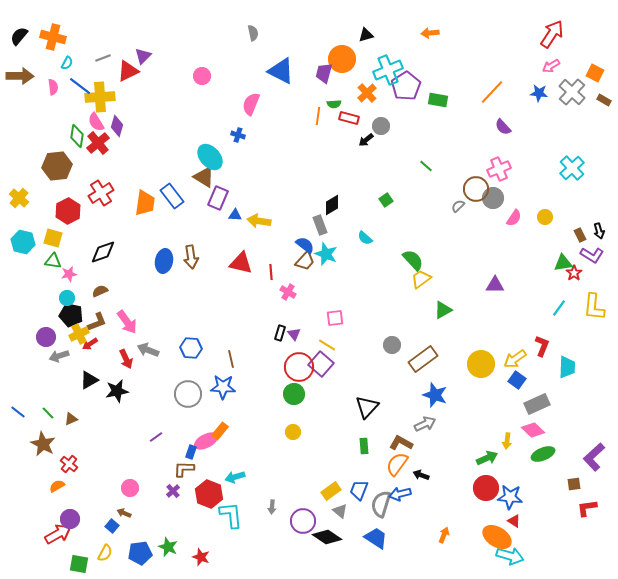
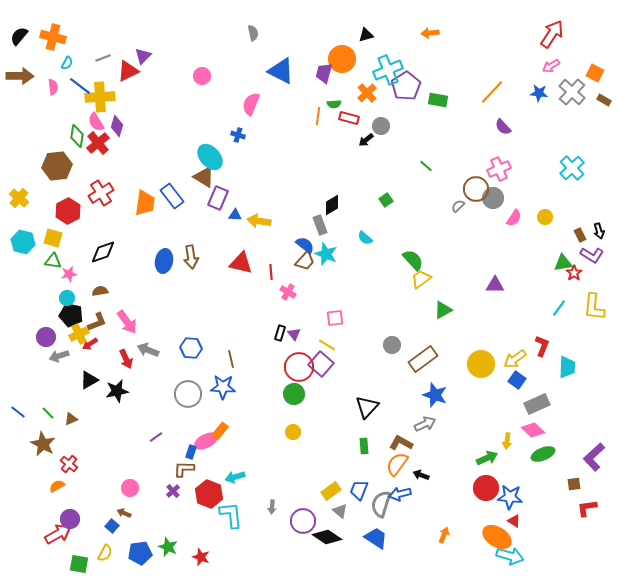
brown semicircle at (100, 291): rotated 14 degrees clockwise
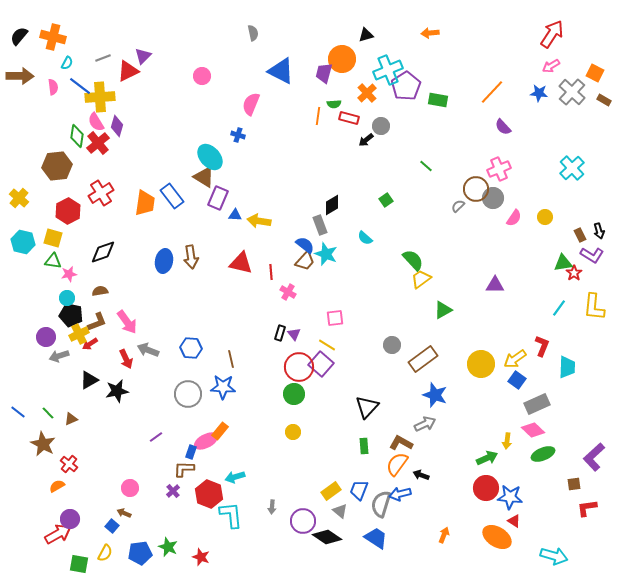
cyan arrow at (510, 556): moved 44 px right
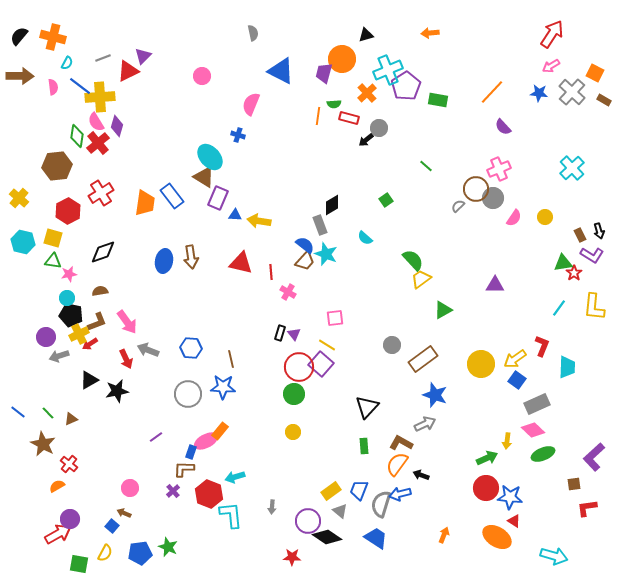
gray circle at (381, 126): moved 2 px left, 2 px down
purple circle at (303, 521): moved 5 px right
red star at (201, 557): moved 91 px right; rotated 18 degrees counterclockwise
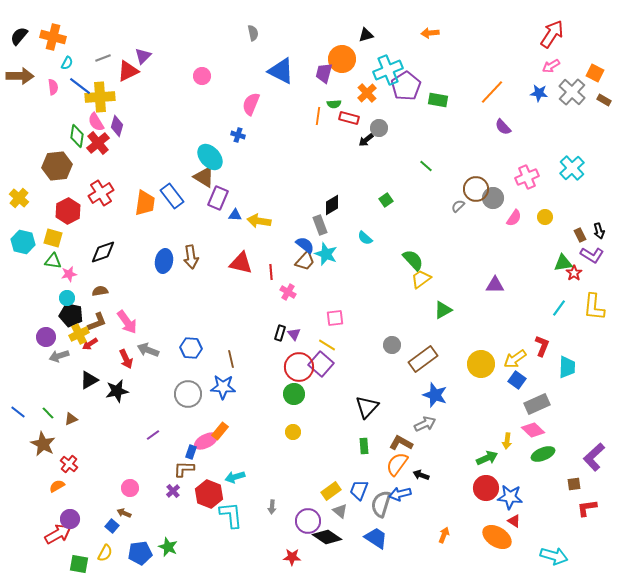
pink cross at (499, 169): moved 28 px right, 8 px down
purple line at (156, 437): moved 3 px left, 2 px up
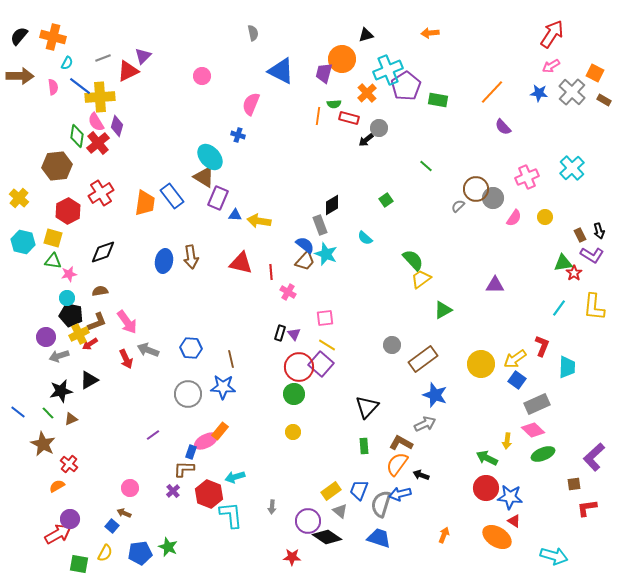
pink square at (335, 318): moved 10 px left
black star at (117, 391): moved 56 px left
green arrow at (487, 458): rotated 130 degrees counterclockwise
blue trapezoid at (376, 538): moved 3 px right; rotated 15 degrees counterclockwise
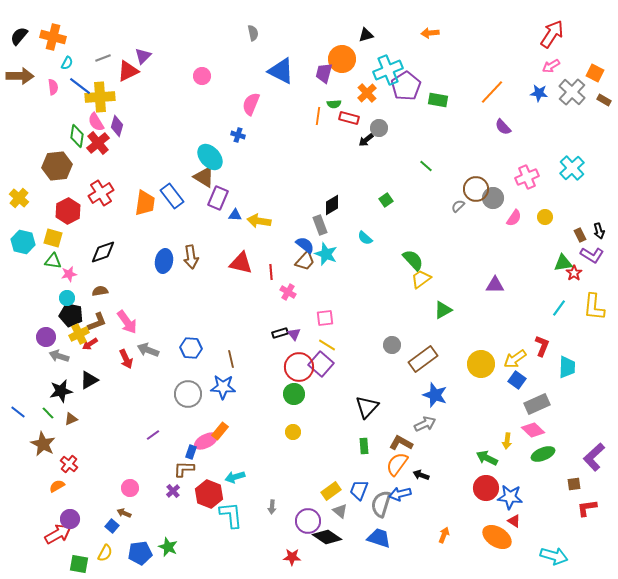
black rectangle at (280, 333): rotated 56 degrees clockwise
gray arrow at (59, 356): rotated 36 degrees clockwise
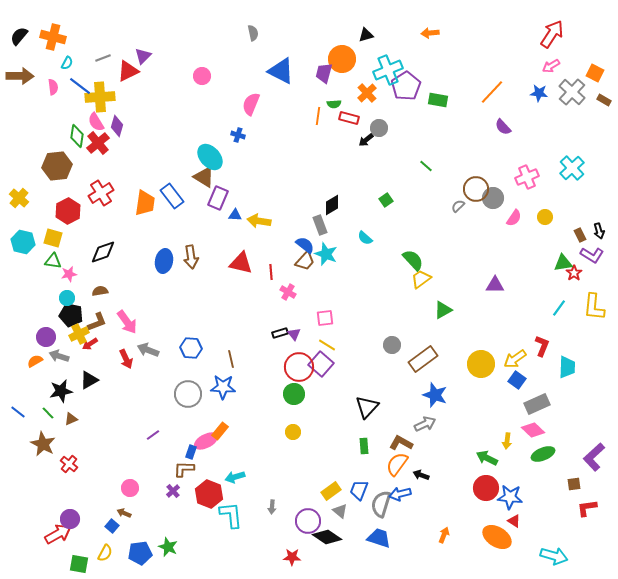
orange semicircle at (57, 486): moved 22 px left, 125 px up
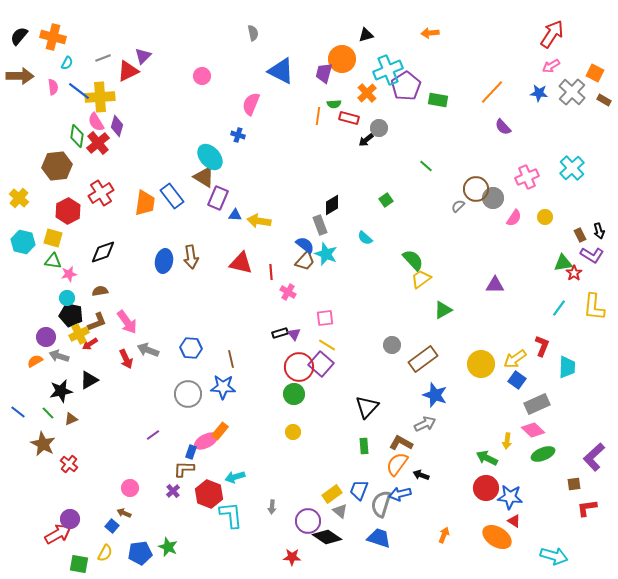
blue line at (80, 86): moved 1 px left, 5 px down
yellow rectangle at (331, 491): moved 1 px right, 3 px down
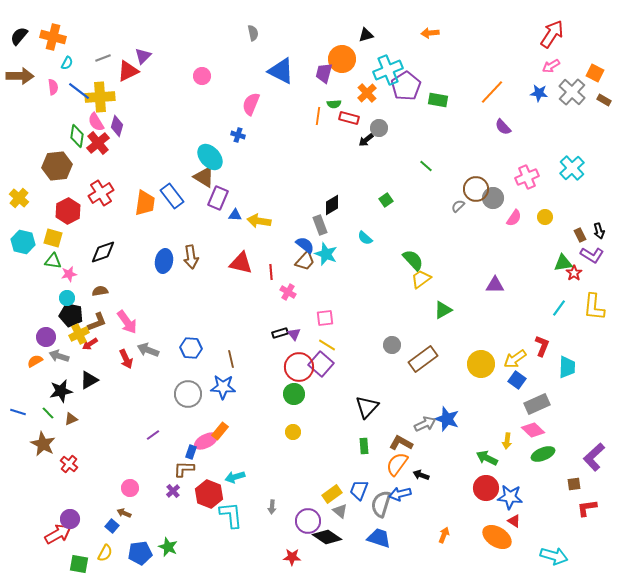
blue star at (435, 395): moved 12 px right, 24 px down
blue line at (18, 412): rotated 21 degrees counterclockwise
